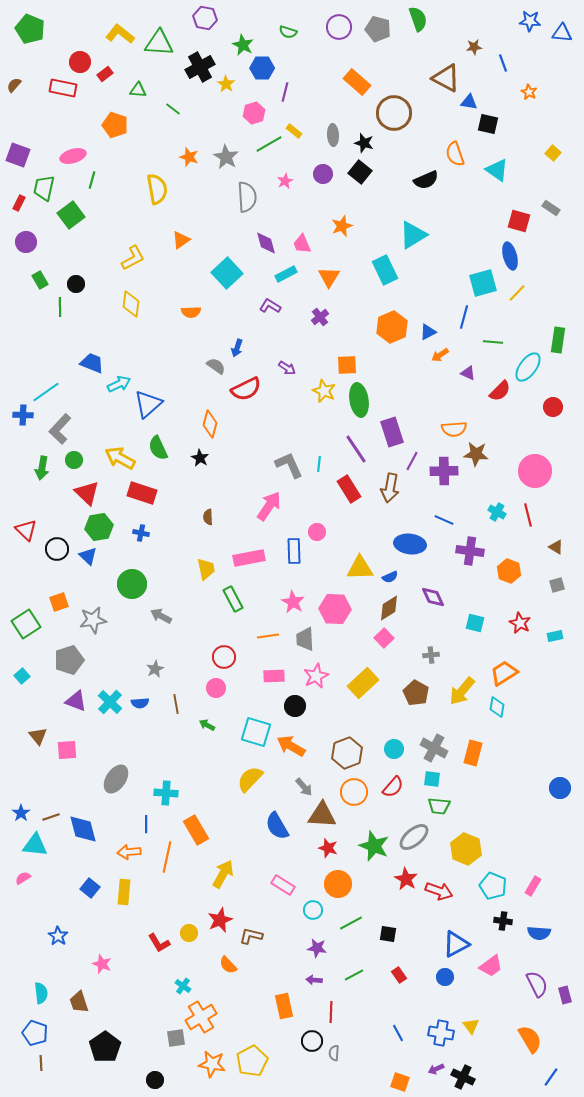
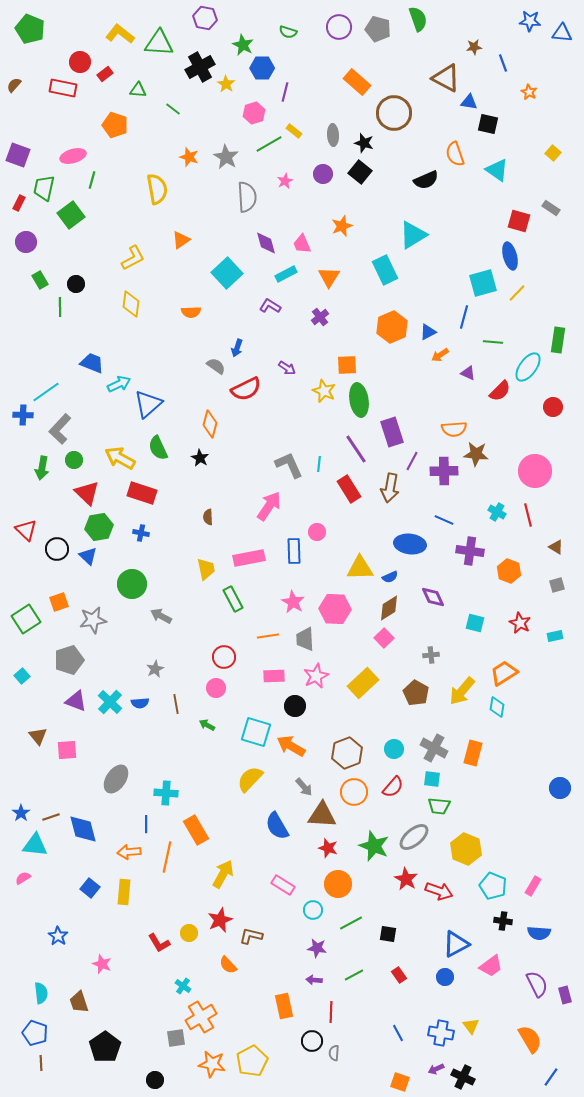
green square at (26, 624): moved 5 px up
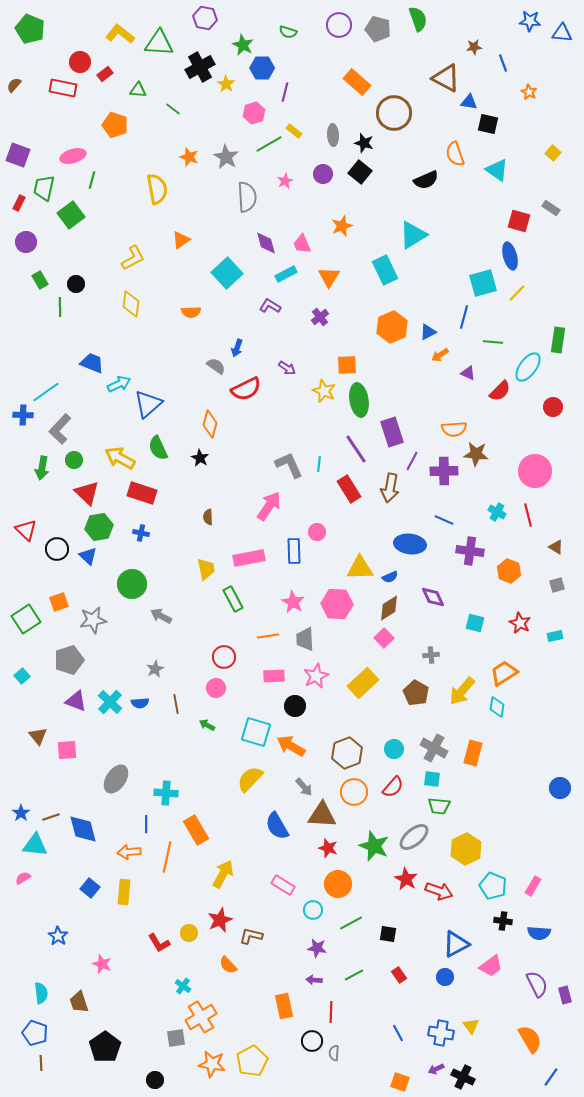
purple circle at (339, 27): moved 2 px up
pink hexagon at (335, 609): moved 2 px right, 5 px up
yellow hexagon at (466, 849): rotated 12 degrees clockwise
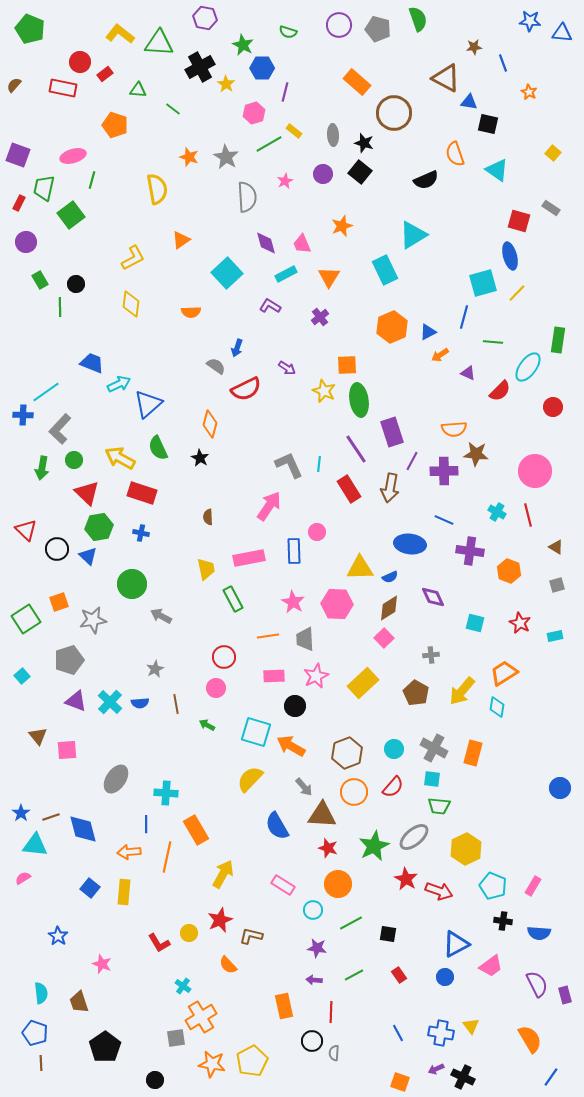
green star at (374, 846): rotated 24 degrees clockwise
